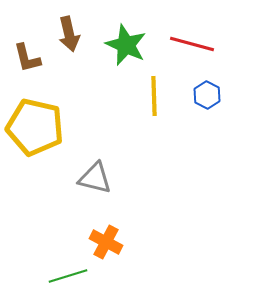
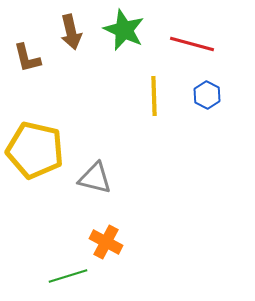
brown arrow: moved 2 px right, 2 px up
green star: moved 2 px left, 15 px up
yellow pentagon: moved 23 px down
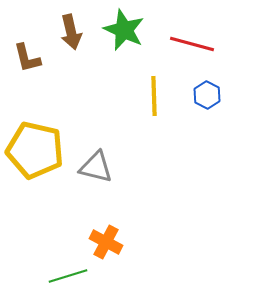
gray triangle: moved 1 px right, 11 px up
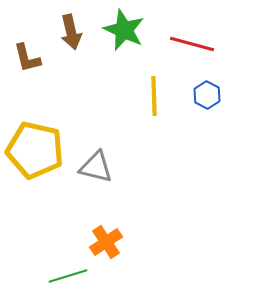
orange cross: rotated 28 degrees clockwise
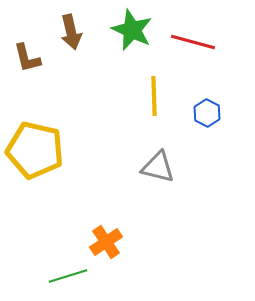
green star: moved 8 px right
red line: moved 1 px right, 2 px up
blue hexagon: moved 18 px down
gray triangle: moved 62 px right
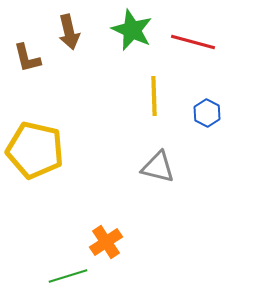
brown arrow: moved 2 px left
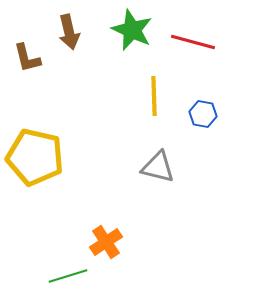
blue hexagon: moved 4 px left, 1 px down; rotated 16 degrees counterclockwise
yellow pentagon: moved 7 px down
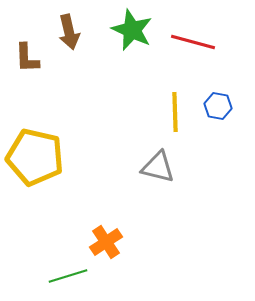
brown L-shape: rotated 12 degrees clockwise
yellow line: moved 21 px right, 16 px down
blue hexagon: moved 15 px right, 8 px up
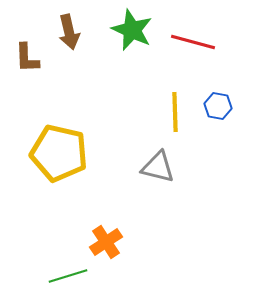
yellow pentagon: moved 24 px right, 4 px up
